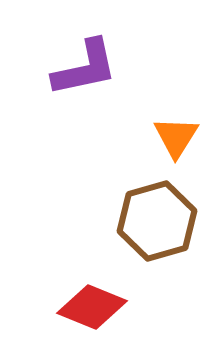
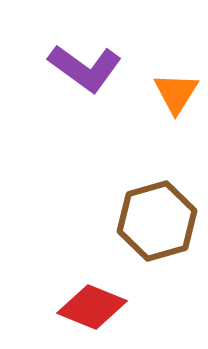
purple L-shape: rotated 48 degrees clockwise
orange triangle: moved 44 px up
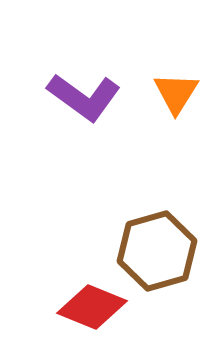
purple L-shape: moved 1 px left, 29 px down
brown hexagon: moved 30 px down
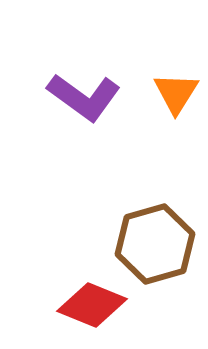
brown hexagon: moved 2 px left, 7 px up
red diamond: moved 2 px up
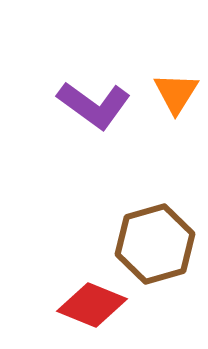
purple L-shape: moved 10 px right, 8 px down
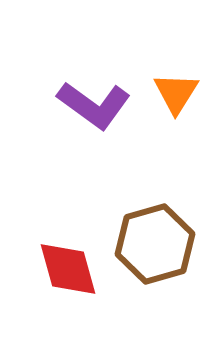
red diamond: moved 24 px left, 36 px up; rotated 52 degrees clockwise
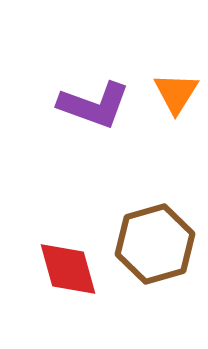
purple L-shape: rotated 16 degrees counterclockwise
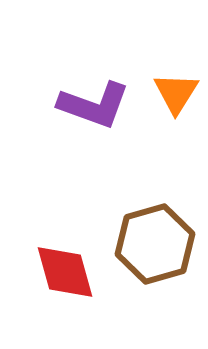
red diamond: moved 3 px left, 3 px down
